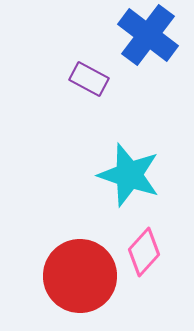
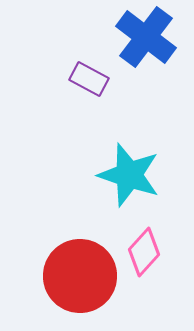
blue cross: moved 2 px left, 2 px down
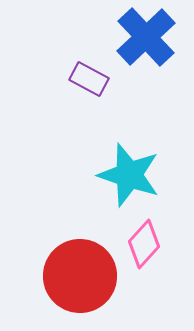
blue cross: rotated 10 degrees clockwise
pink diamond: moved 8 px up
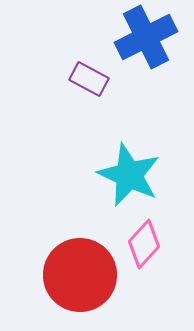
blue cross: rotated 16 degrees clockwise
cyan star: rotated 6 degrees clockwise
red circle: moved 1 px up
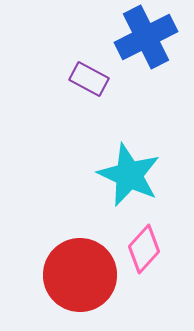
pink diamond: moved 5 px down
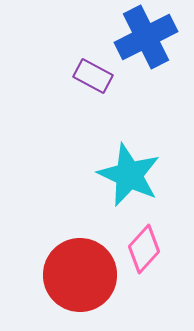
purple rectangle: moved 4 px right, 3 px up
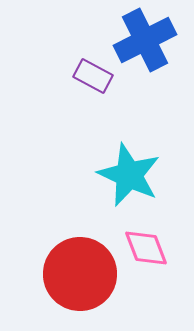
blue cross: moved 1 px left, 3 px down
pink diamond: moved 2 px right, 1 px up; rotated 63 degrees counterclockwise
red circle: moved 1 px up
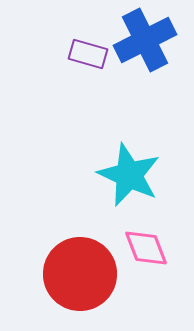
purple rectangle: moved 5 px left, 22 px up; rotated 12 degrees counterclockwise
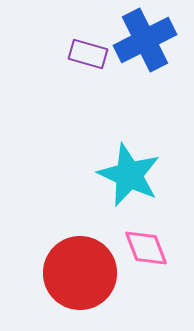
red circle: moved 1 px up
